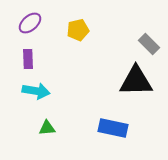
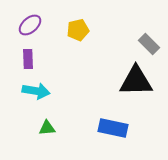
purple ellipse: moved 2 px down
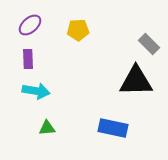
yellow pentagon: rotated 10 degrees clockwise
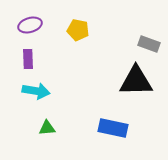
purple ellipse: rotated 25 degrees clockwise
yellow pentagon: rotated 15 degrees clockwise
gray rectangle: rotated 25 degrees counterclockwise
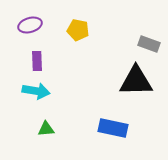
purple rectangle: moved 9 px right, 2 px down
green triangle: moved 1 px left, 1 px down
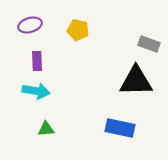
blue rectangle: moved 7 px right
